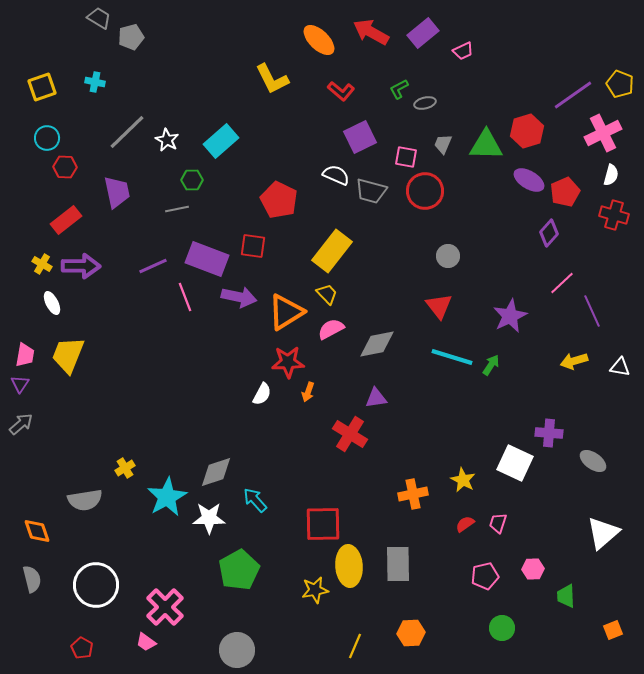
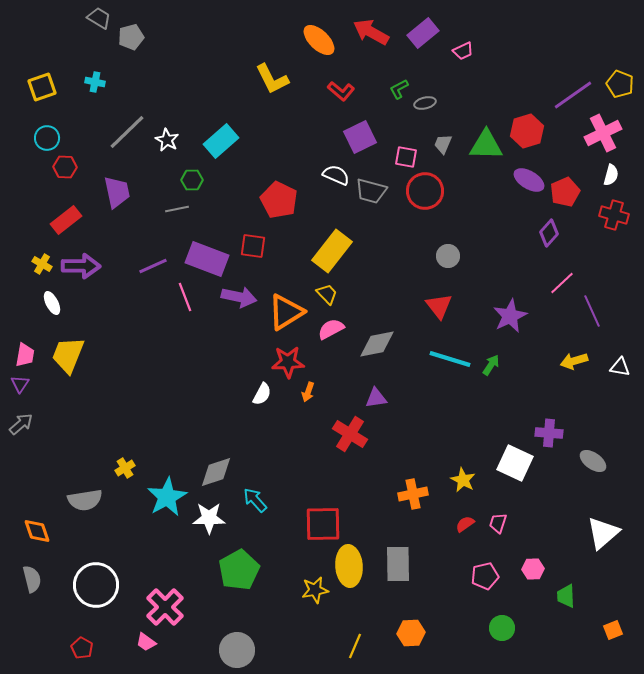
cyan line at (452, 357): moved 2 px left, 2 px down
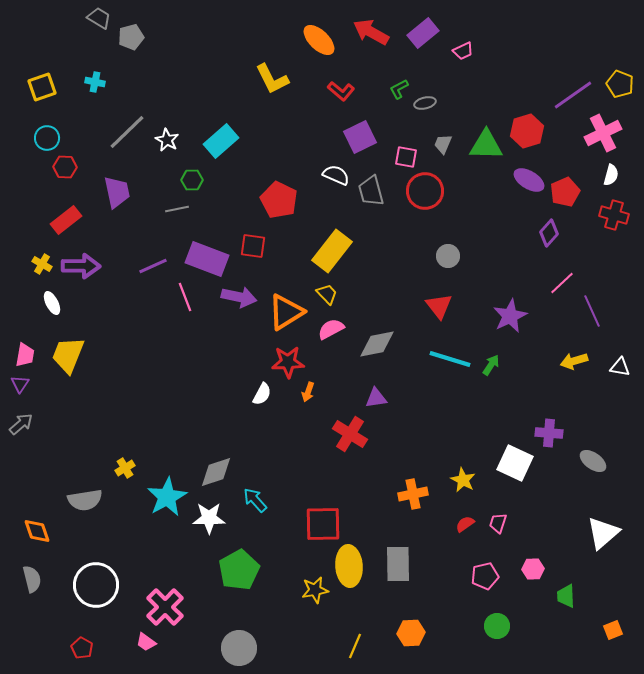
gray trapezoid at (371, 191): rotated 60 degrees clockwise
green circle at (502, 628): moved 5 px left, 2 px up
gray circle at (237, 650): moved 2 px right, 2 px up
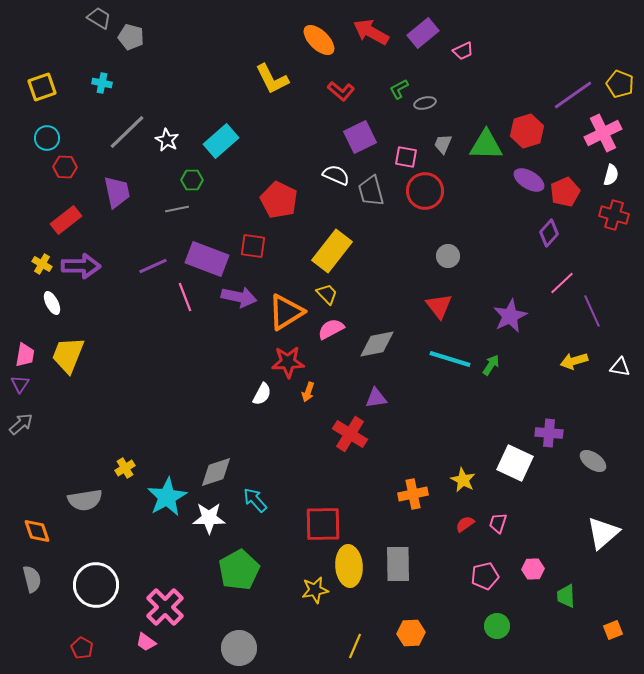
gray pentagon at (131, 37): rotated 30 degrees clockwise
cyan cross at (95, 82): moved 7 px right, 1 px down
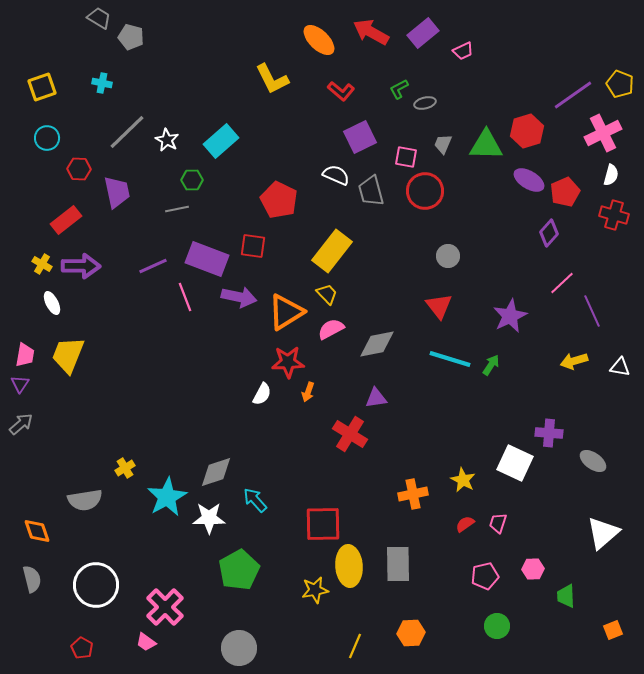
red hexagon at (65, 167): moved 14 px right, 2 px down
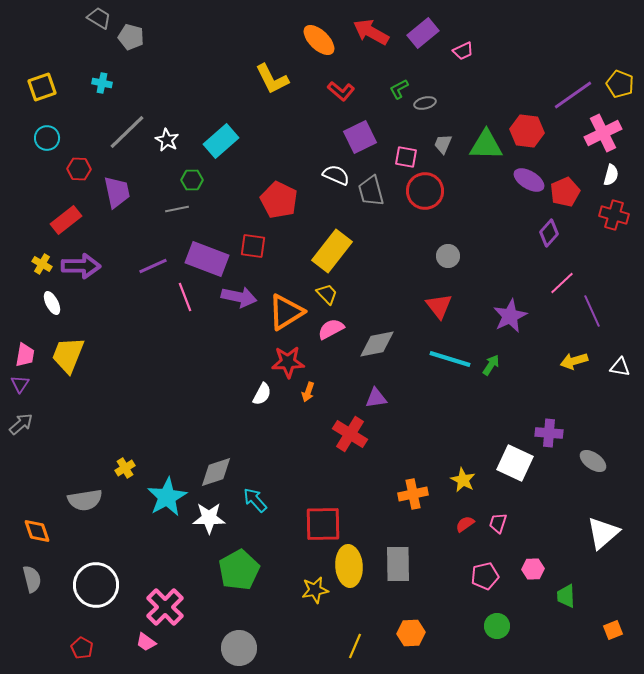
red hexagon at (527, 131): rotated 24 degrees clockwise
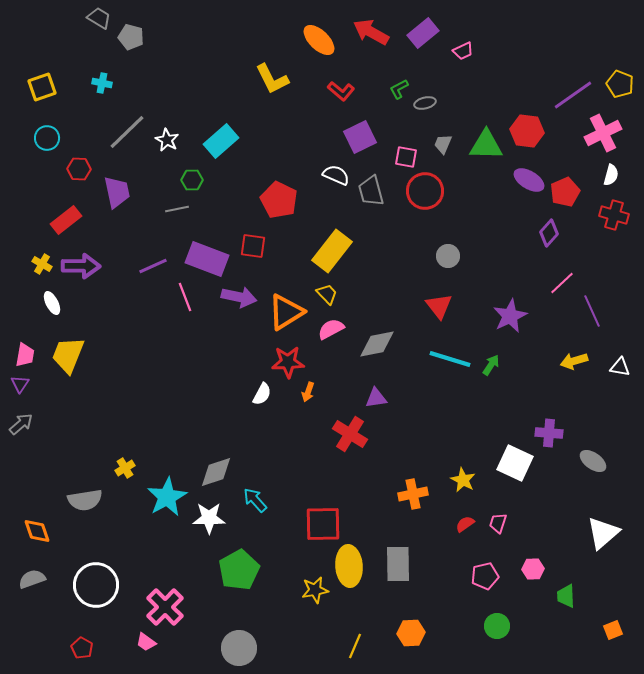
gray semicircle at (32, 579): rotated 96 degrees counterclockwise
